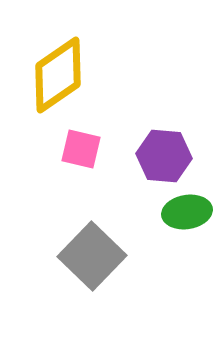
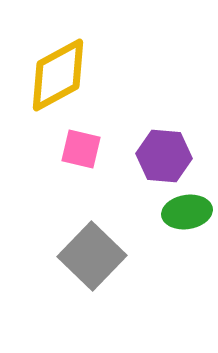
yellow diamond: rotated 6 degrees clockwise
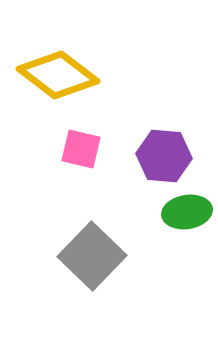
yellow diamond: rotated 66 degrees clockwise
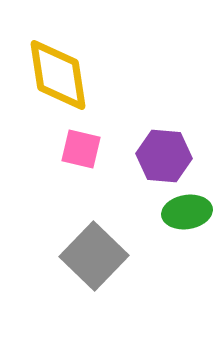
yellow diamond: rotated 44 degrees clockwise
gray square: moved 2 px right
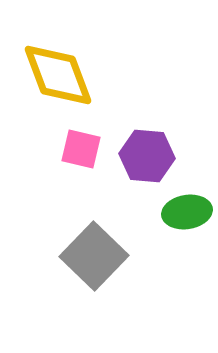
yellow diamond: rotated 12 degrees counterclockwise
purple hexagon: moved 17 px left
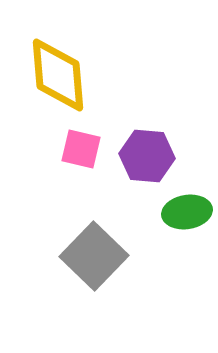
yellow diamond: rotated 16 degrees clockwise
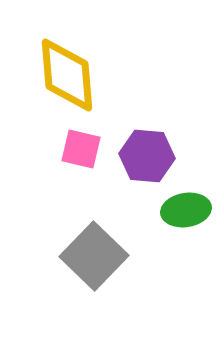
yellow diamond: moved 9 px right
green ellipse: moved 1 px left, 2 px up
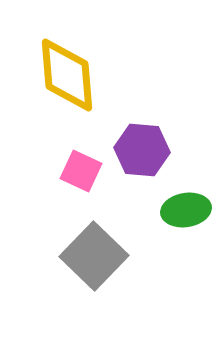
pink square: moved 22 px down; rotated 12 degrees clockwise
purple hexagon: moved 5 px left, 6 px up
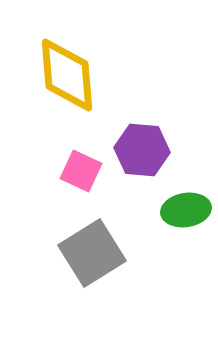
gray square: moved 2 px left, 3 px up; rotated 14 degrees clockwise
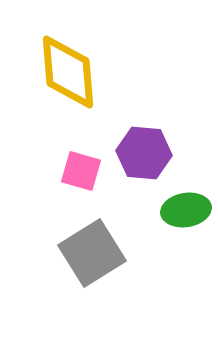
yellow diamond: moved 1 px right, 3 px up
purple hexagon: moved 2 px right, 3 px down
pink square: rotated 9 degrees counterclockwise
